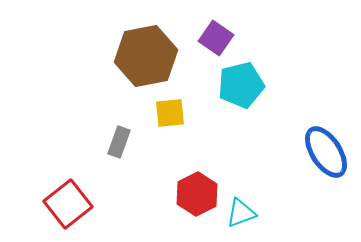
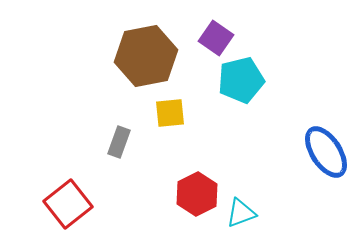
cyan pentagon: moved 5 px up
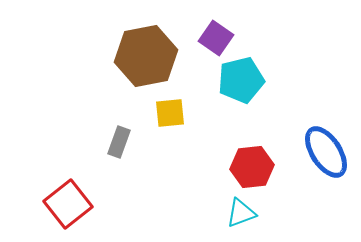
red hexagon: moved 55 px right, 27 px up; rotated 21 degrees clockwise
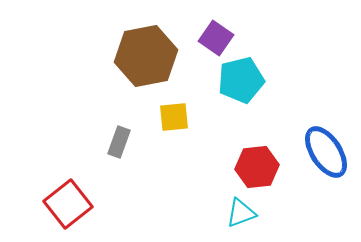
yellow square: moved 4 px right, 4 px down
red hexagon: moved 5 px right
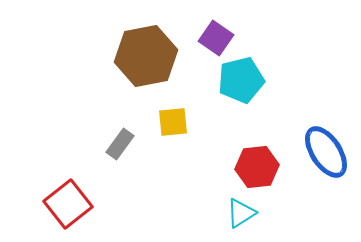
yellow square: moved 1 px left, 5 px down
gray rectangle: moved 1 px right, 2 px down; rotated 16 degrees clockwise
cyan triangle: rotated 12 degrees counterclockwise
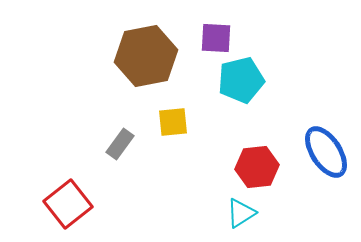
purple square: rotated 32 degrees counterclockwise
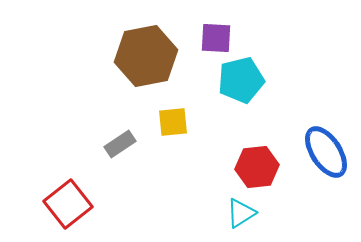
gray rectangle: rotated 20 degrees clockwise
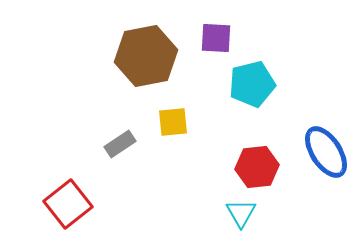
cyan pentagon: moved 11 px right, 4 px down
cyan triangle: rotated 28 degrees counterclockwise
